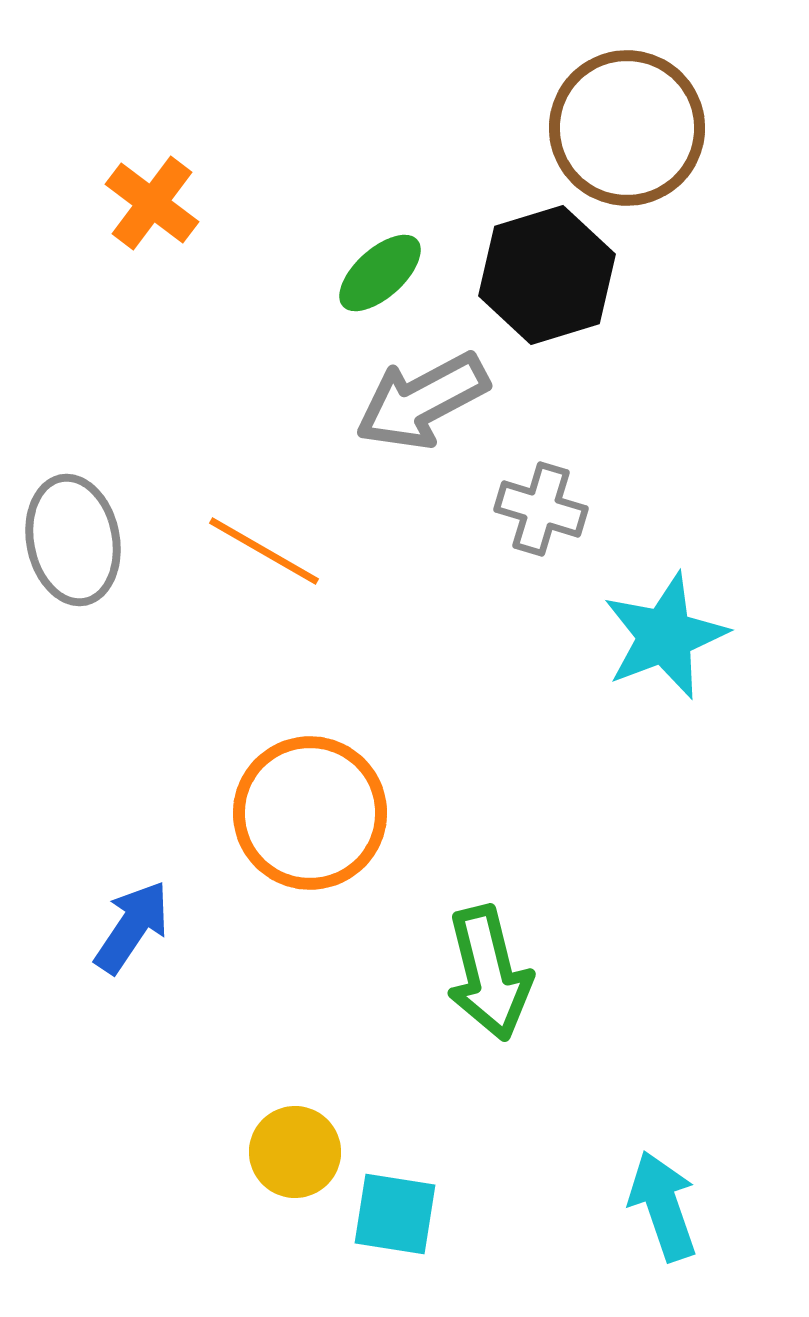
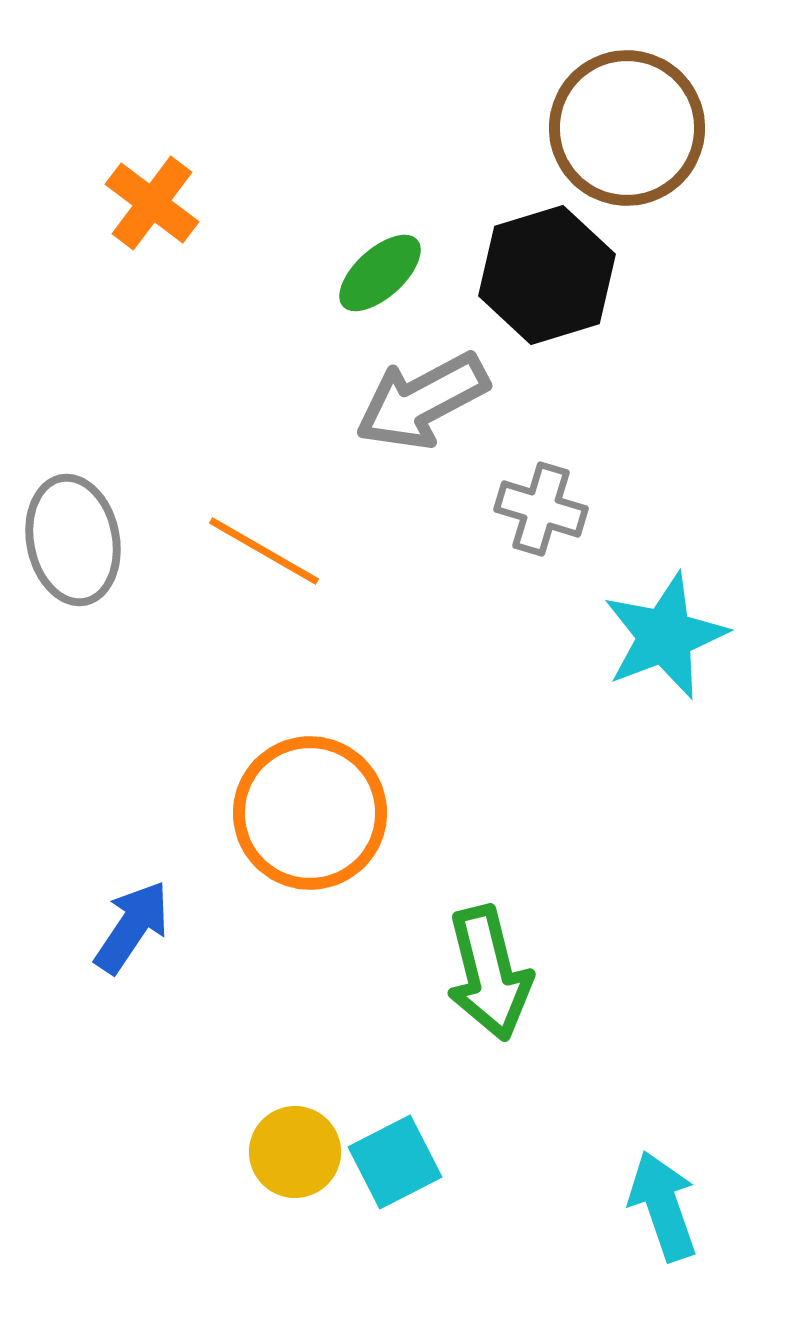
cyan square: moved 52 px up; rotated 36 degrees counterclockwise
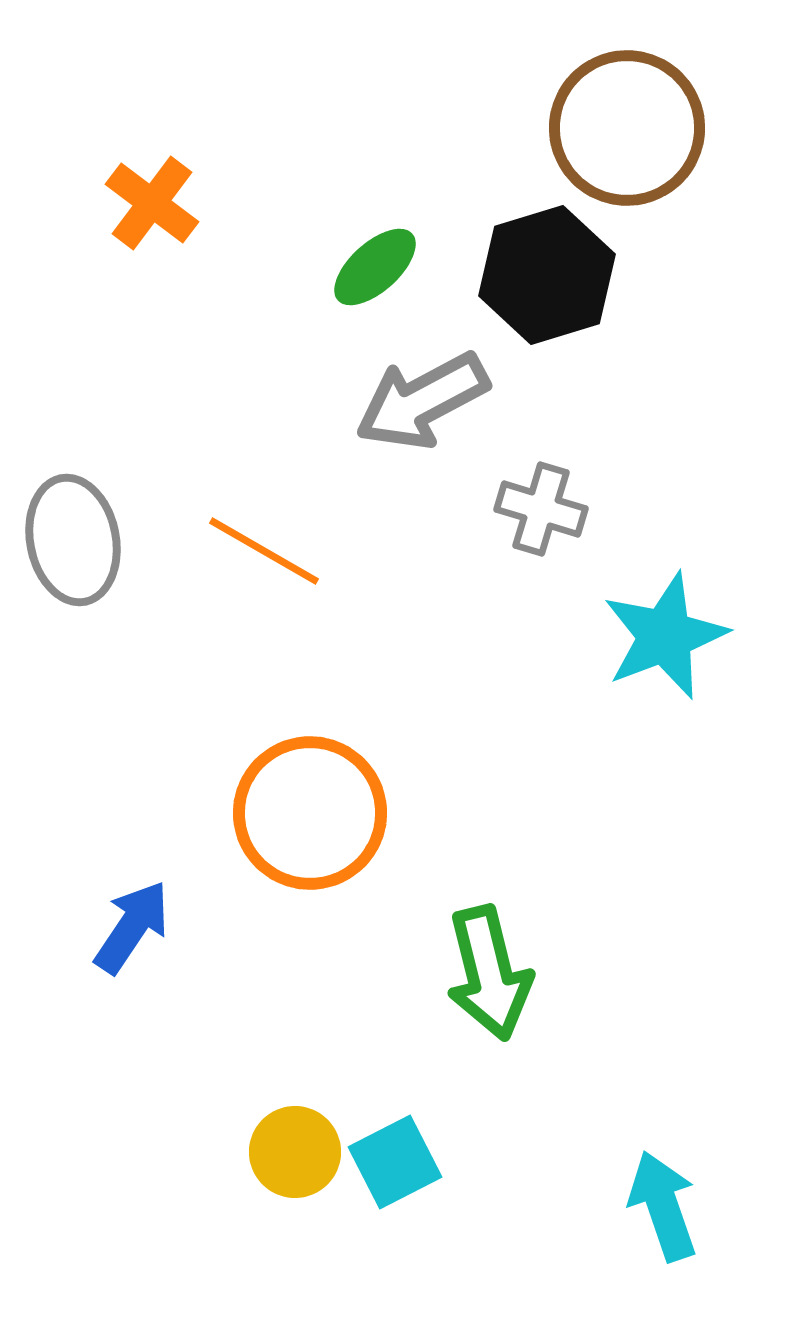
green ellipse: moved 5 px left, 6 px up
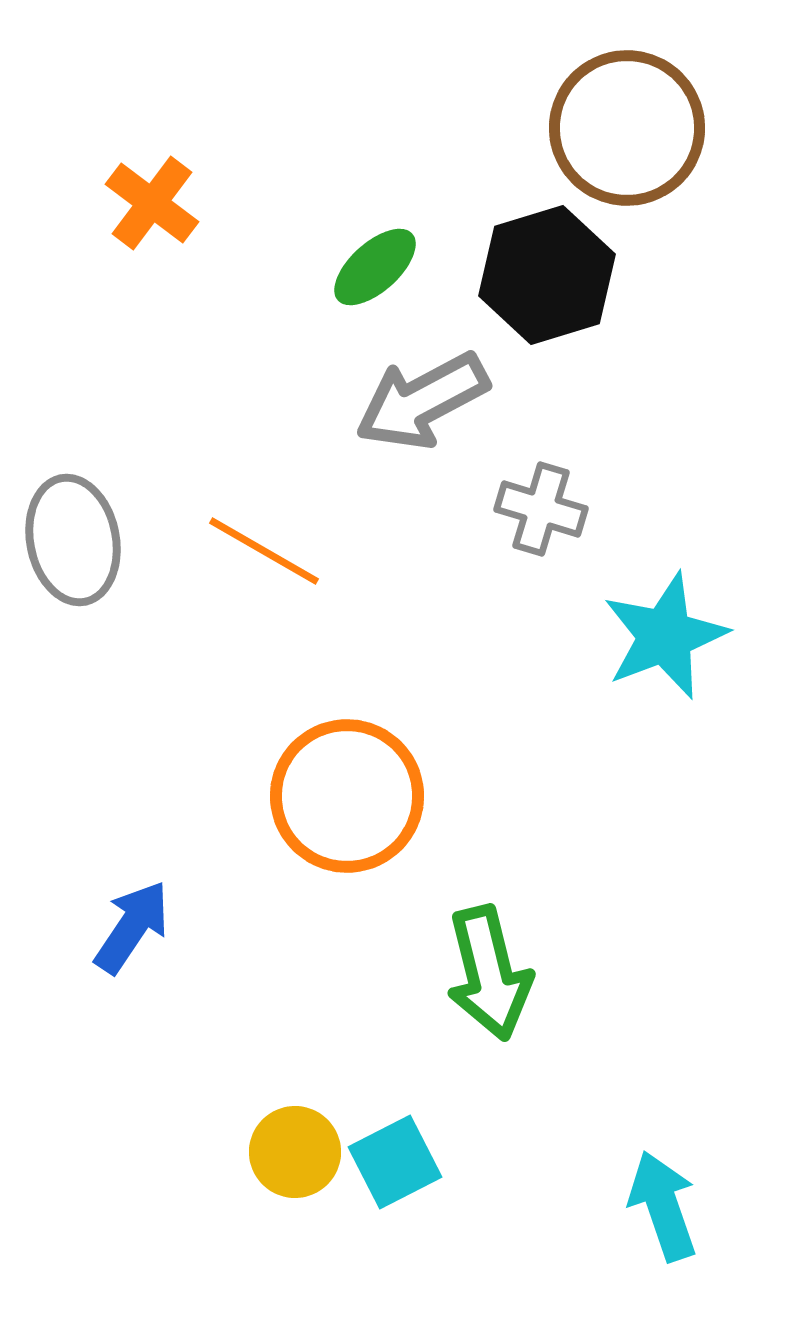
orange circle: moved 37 px right, 17 px up
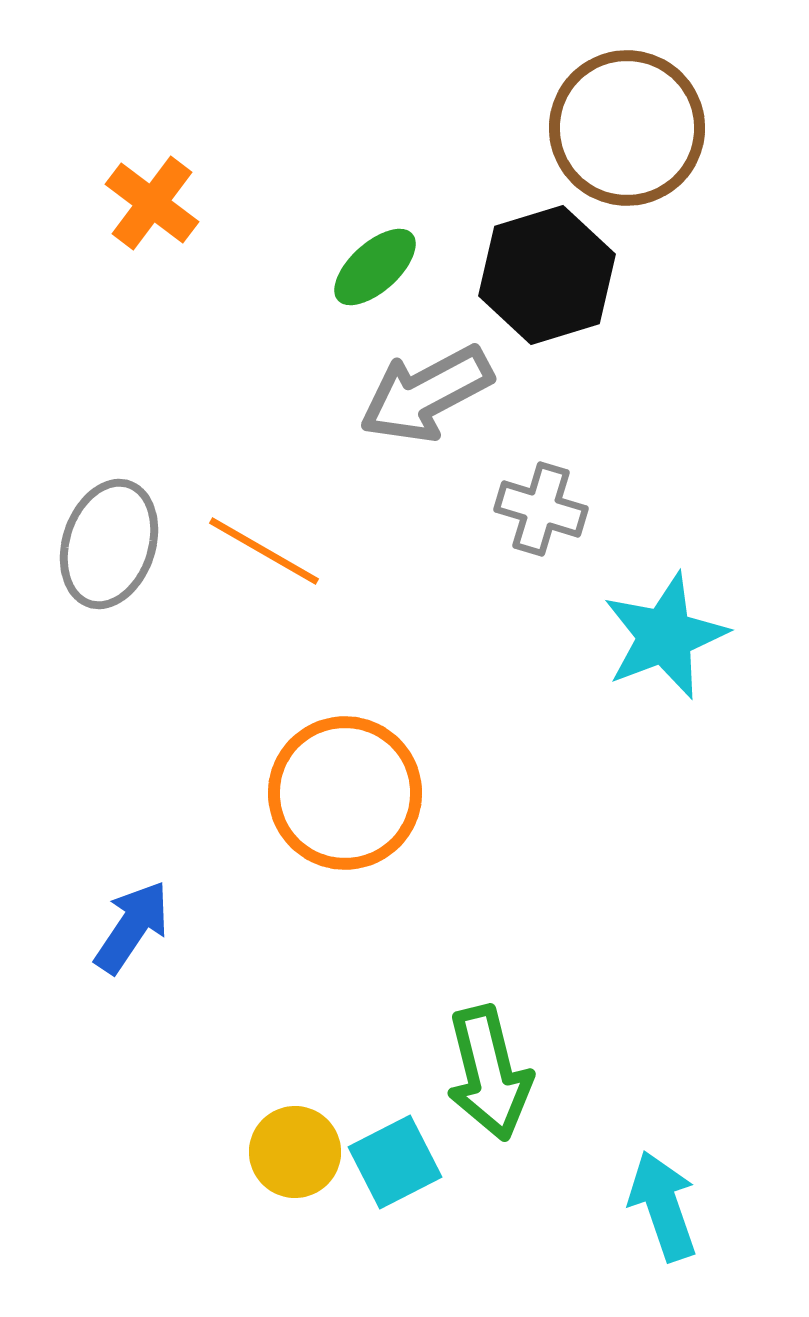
gray arrow: moved 4 px right, 7 px up
gray ellipse: moved 36 px right, 4 px down; rotated 29 degrees clockwise
orange circle: moved 2 px left, 3 px up
green arrow: moved 100 px down
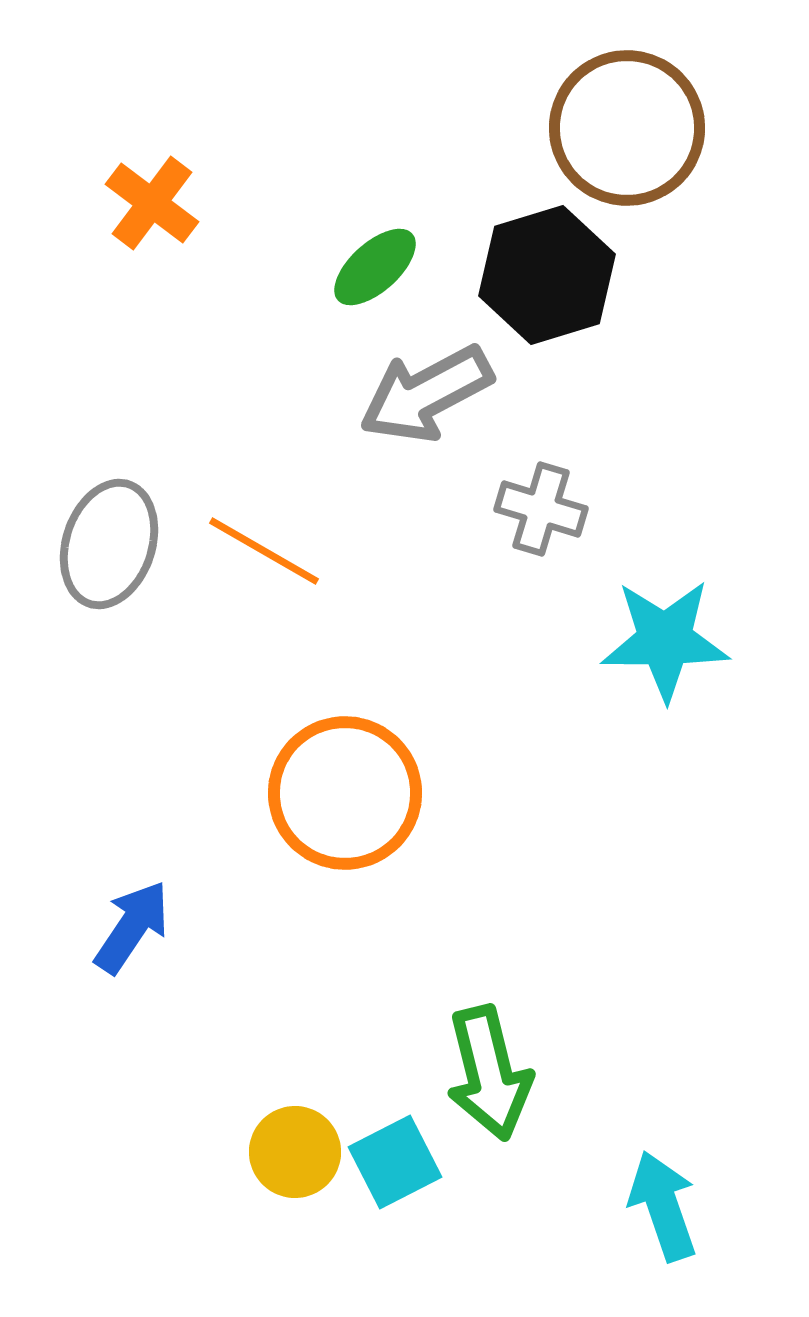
cyan star: moved 4 px down; rotated 21 degrees clockwise
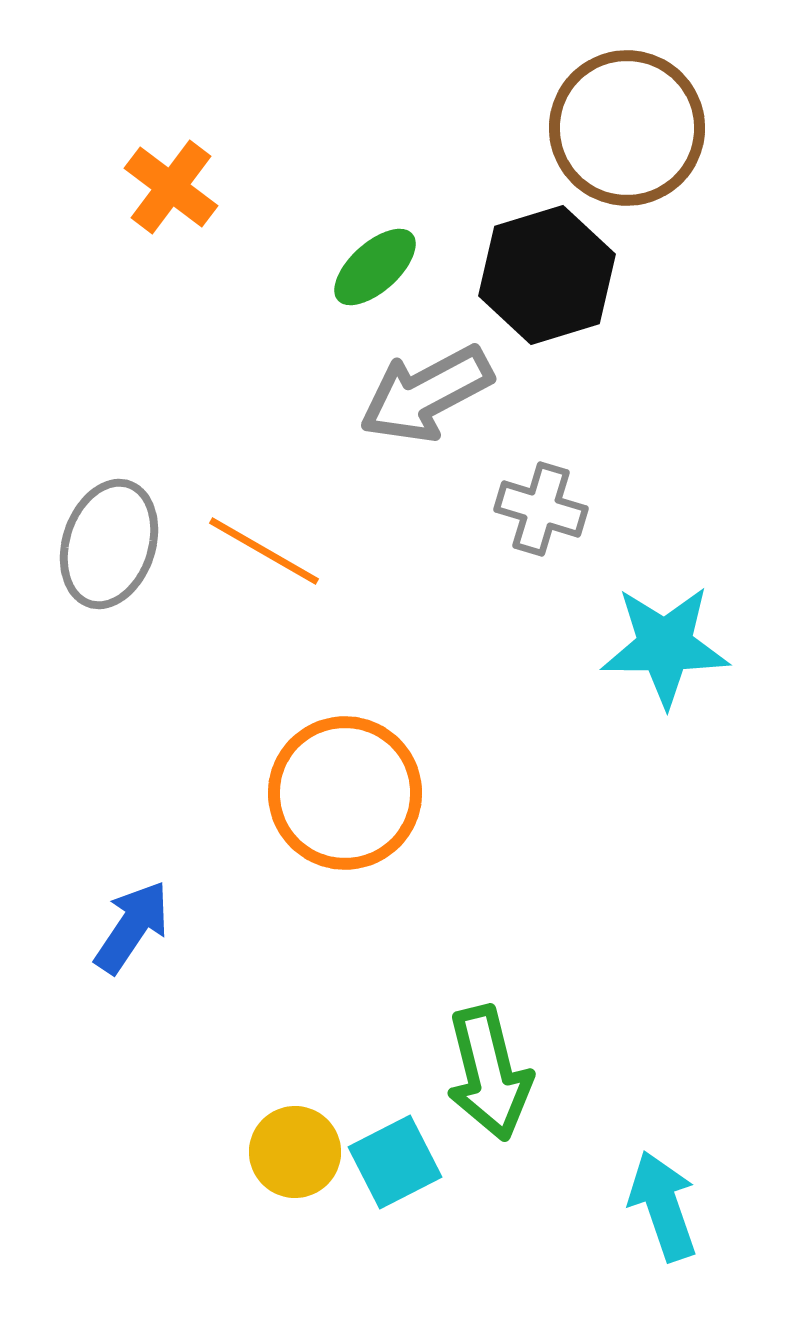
orange cross: moved 19 px right, 16 px up
cyan star: moved 6 px down
